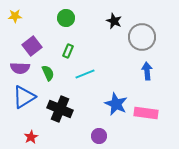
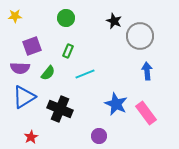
gray circle: moved 2 px left, 1 px up
purple square: rotated 18 degrees clockwise
green semicircle: rotated 63 degrees clockwise
pink rectangle: rotated 45 degrees clockwise
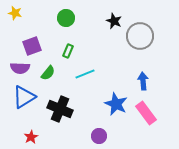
yellow star: moved 3 px up; rotated 16 degrees clockwise
blue arrow: moved 4 px left, 10 px down
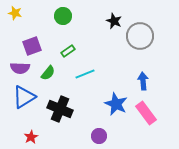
green circle: moved 3 px left, 2 px up
green rectangle: rotated 32 degrees clockwise
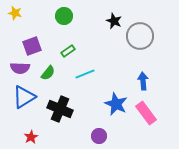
green circle: moved 1 px right
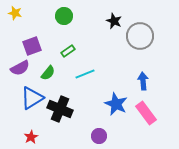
purple semicircle: rotated 30 degrees counterclockwise
blue triangle: moved 8 px right, 1 px down
